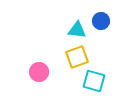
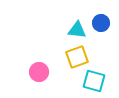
blue circle: moved 2 px down
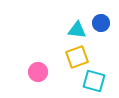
pink circle: moved 1 px left
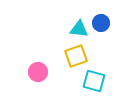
cyan triangle: moved 2 px right, 1 px up
yellow square: moved 1 px left, 1 px up
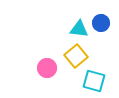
yellow square: rotated 20 degrees counterclockwise
pink circle: moved 9 px right, 4 px up
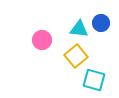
pink circle: moved 5 px left, 28 px up
cyan square: moved 1 px up
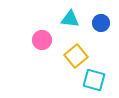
cyan triangle: moved 9 px left, 10 px up
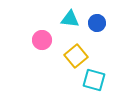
blue circle: moved 4 px left
